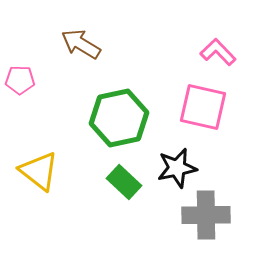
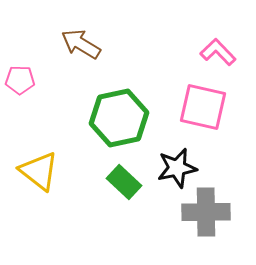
gray cross: moved 3 px up
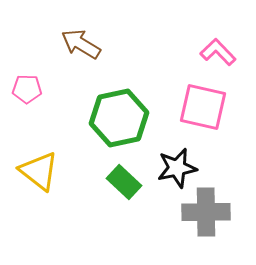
pink pentagon: moved 7 px right, 9 px down
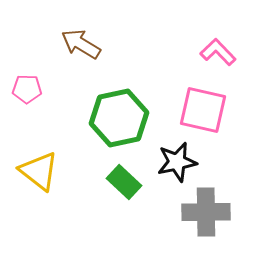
pink square: moved 3 px down
black star: moved 6 px up
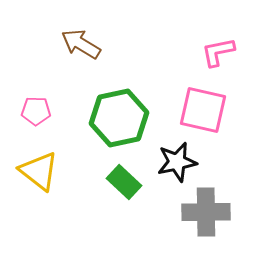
pink L-shape: rotated 57 degrees counterclockwise
pink pentagon: moved 9 px right, 22 px down
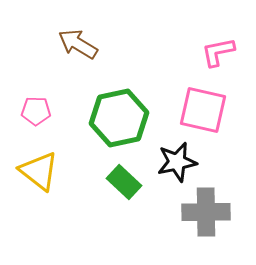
brown arrow: moved 3 px left
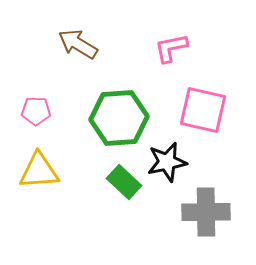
pink L-shape: moved 47 px left, 4 px up
green hexagon: rotated 8 degrees clockwise
black star: moved 10 px left
yellow triangle: rotated 42 degrees counterclockwise
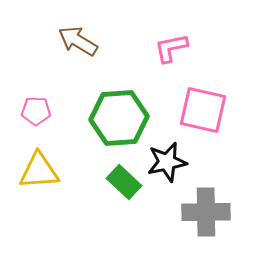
brown arrow: moved 3 px up
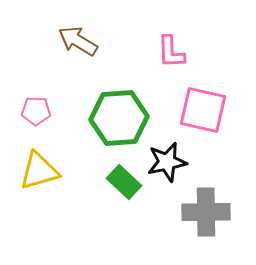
pink L-shape: moved 4 px down; rotated 81 degrees counterclockwise
yellow triangle: rotated 12 degrees counterclockwise
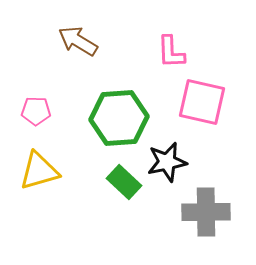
pink square: moved 1 px left, 8 px up
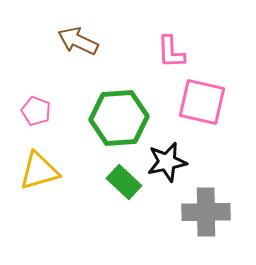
brown arrow: rotated 6 degrees counterclockwise
pink pentagon: rotated 20 degrees clockwise
